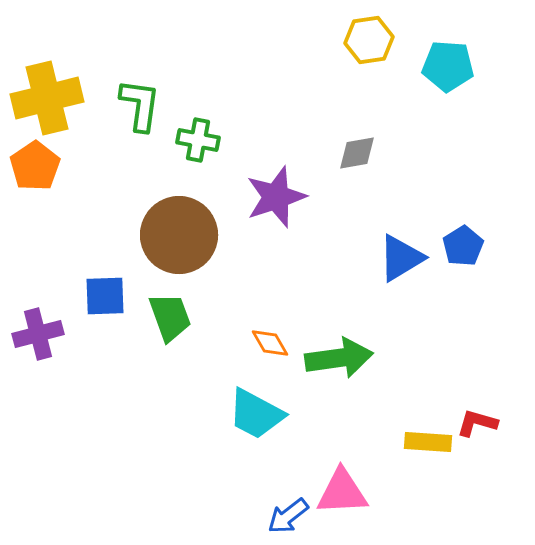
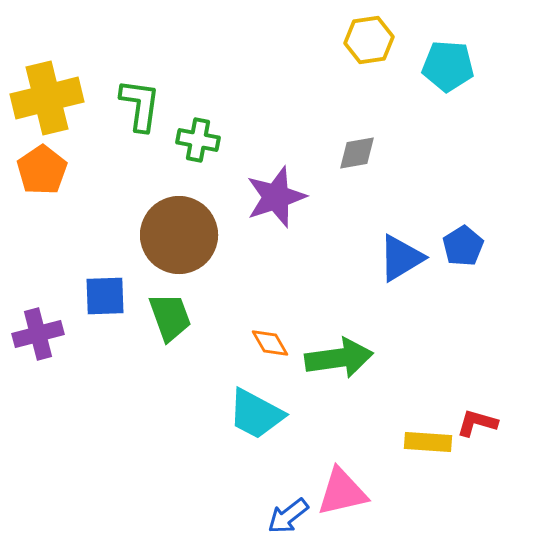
orange pentagon: moved 7 px right, 4 px down
pink triangle: rotated 10 degrees counterclockwise
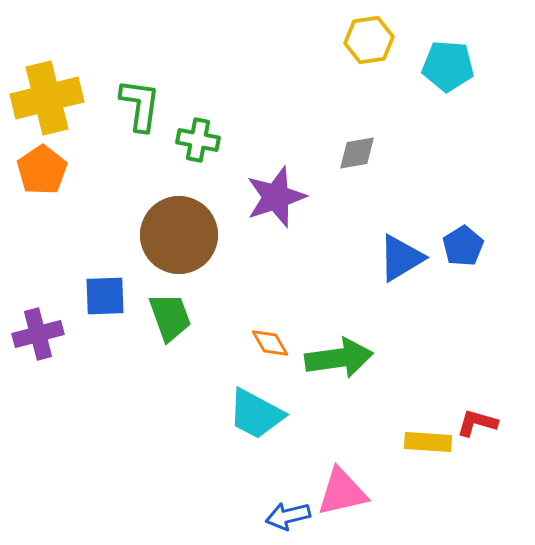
blue arrow: rotated 24 degrees clockwise
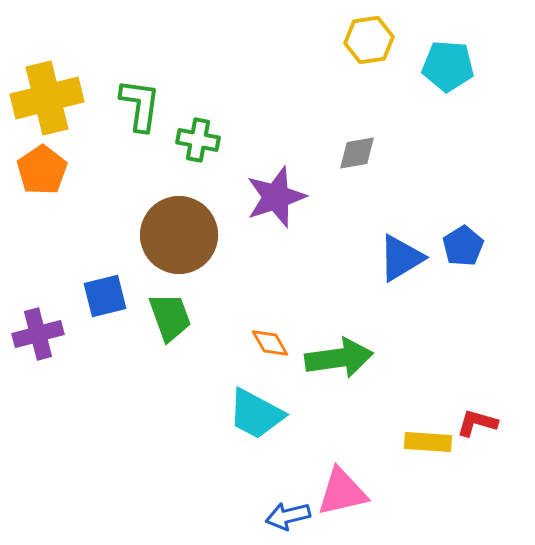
blue square: rotated 12 degrees counterclockwise
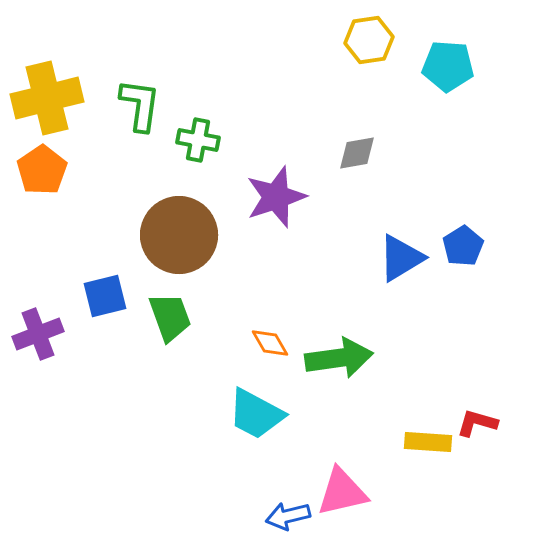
purple cross: rotated 6 degrees counterclockwise
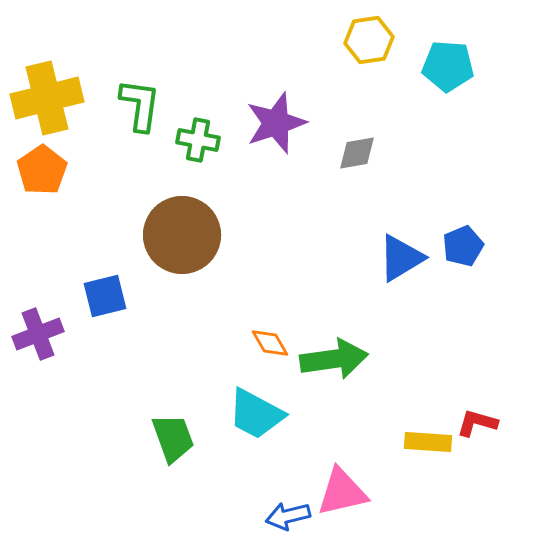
purple star: moved 74 px up
brown circle: moved 3 px right
blue pentagon: rotated 9 degrees clockwise
green trapezoid: moved 3 px right, 121 px down
green arrow: moved 5 px left, 1 px down
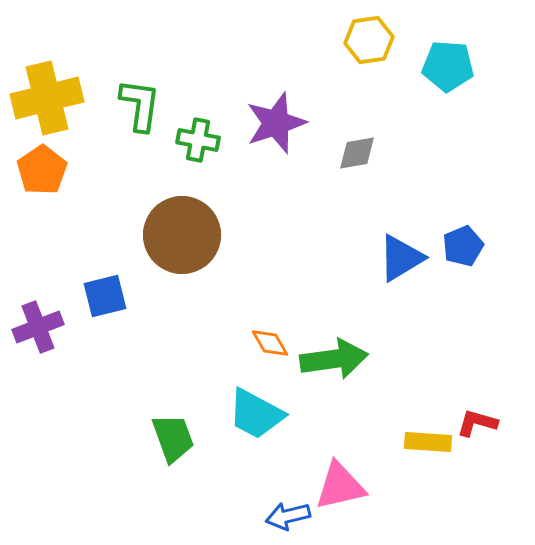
purple cross: moved 7 px up
pink triangle: moved 2 px left, 6 px up
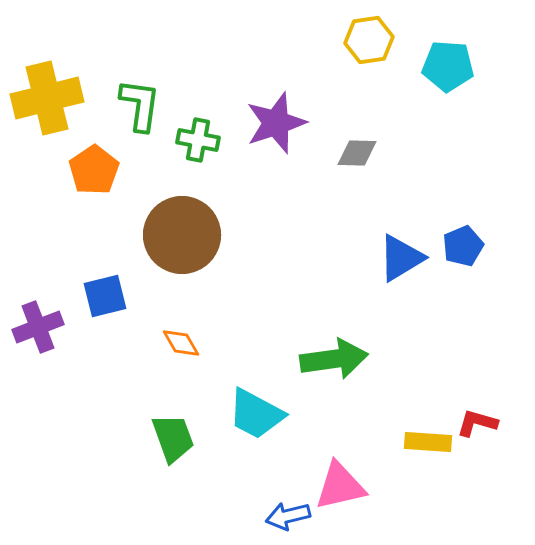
gray diamond: rotated 12 degrees clockwise
orange pentagon: moved 52 px right
orange diamond: moved 89 px left
